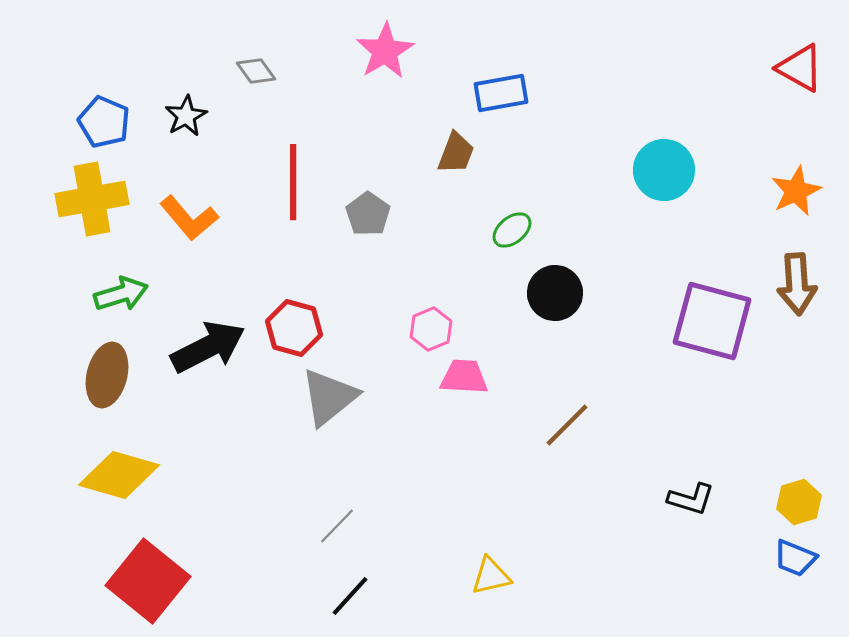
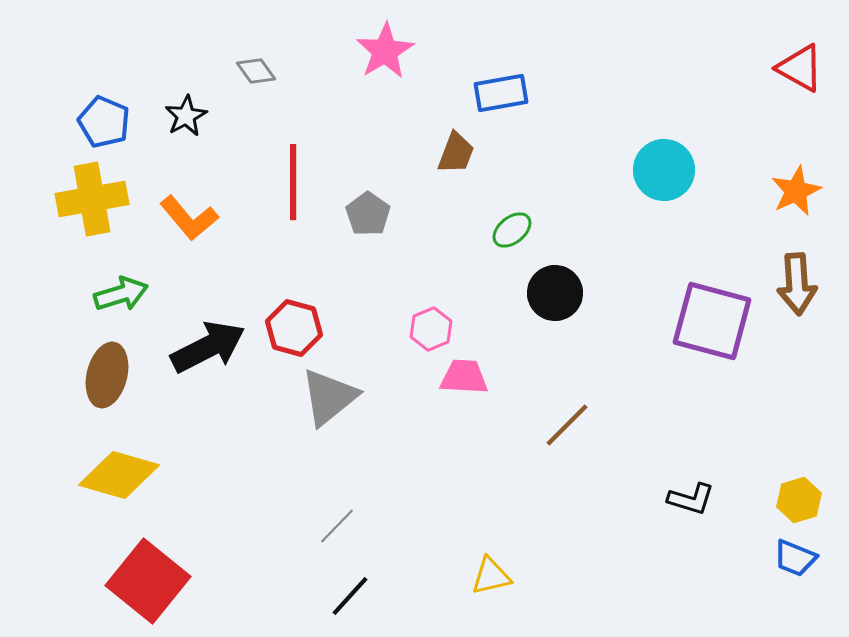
yellow hexagon: moved 2 px up
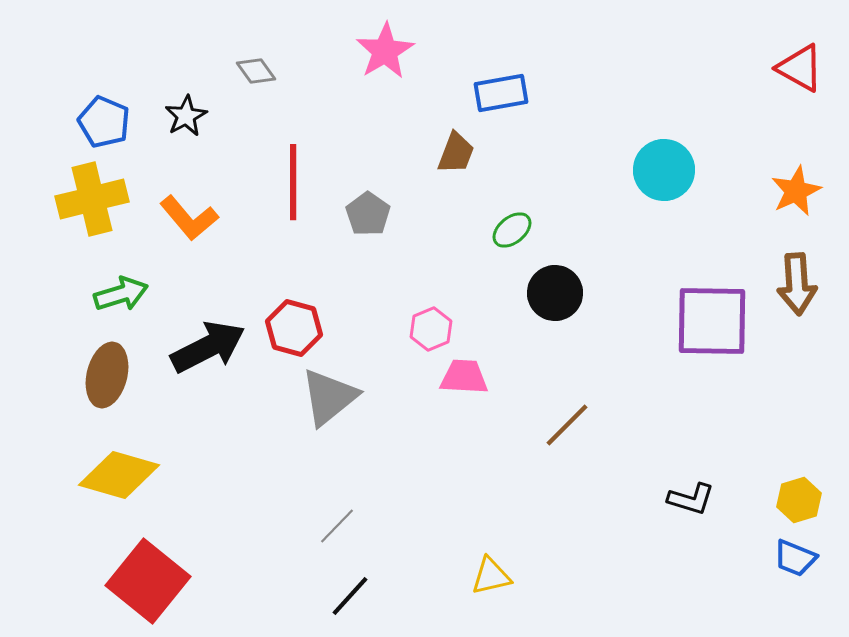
yellow cross: rotated 4 degrees counterclockwise
purple square: rotated 14 degrees counterclockwise
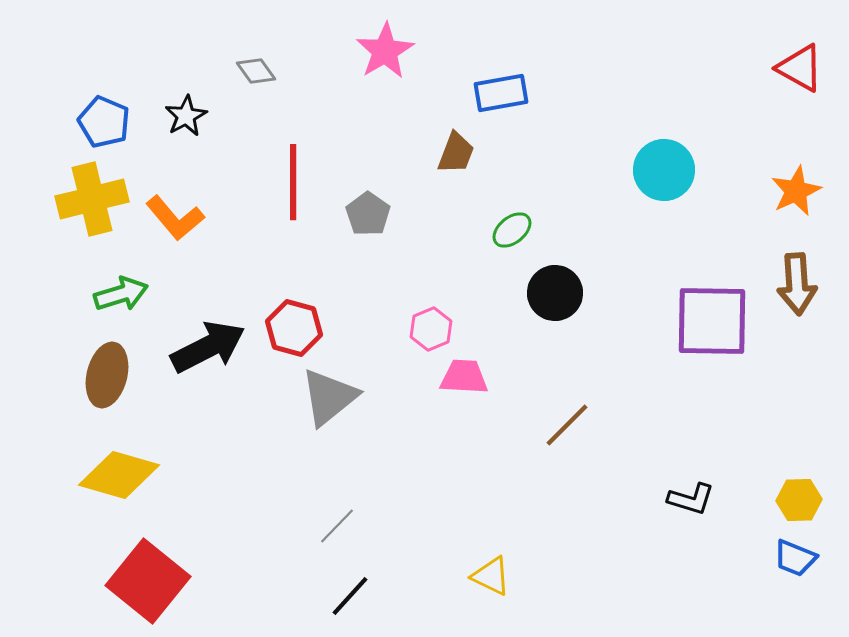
orange L-shape: moved 14 px left
yellow hexagon: rotated 15 degrees clockwise
yellow triangle: rotated 39 degrees clockwise
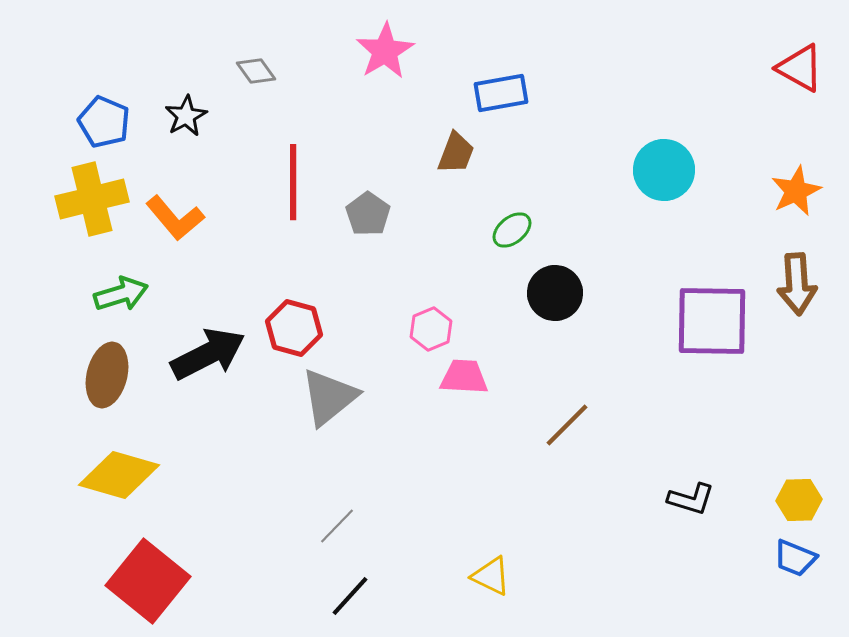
black arrow: moved 7 px down
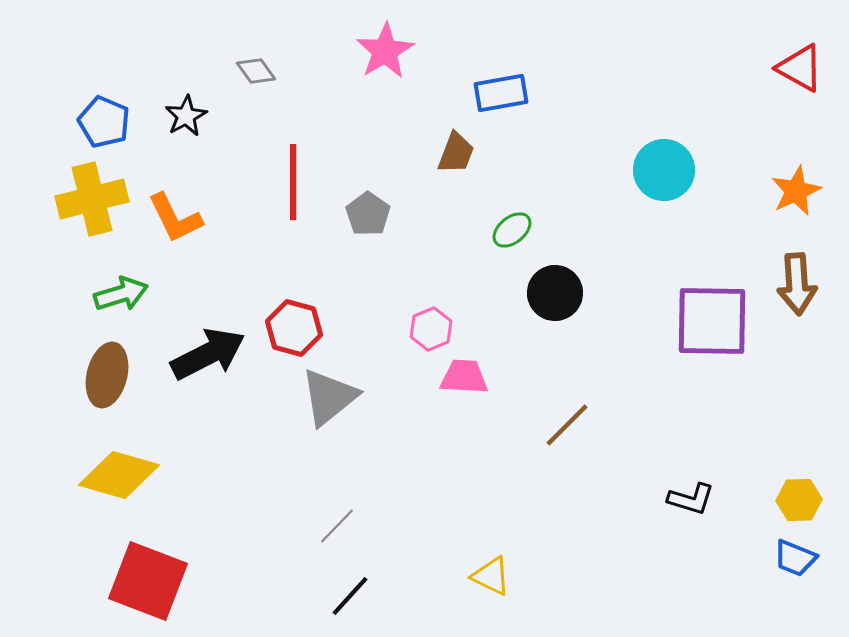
orange L-shape: rotated 14 degrees clockwise
red square: rotated 18 degrees counterclockwise
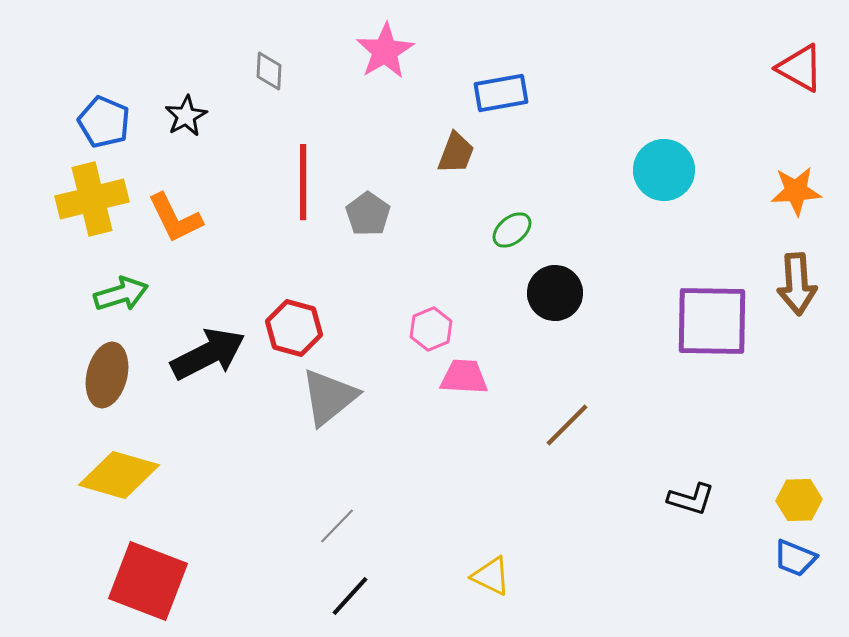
gray diamond: moved 13 px right; rotated 39 degrees clockwise
red line: moved 10 px right
orange star: rotated 21 degrees clockwise
